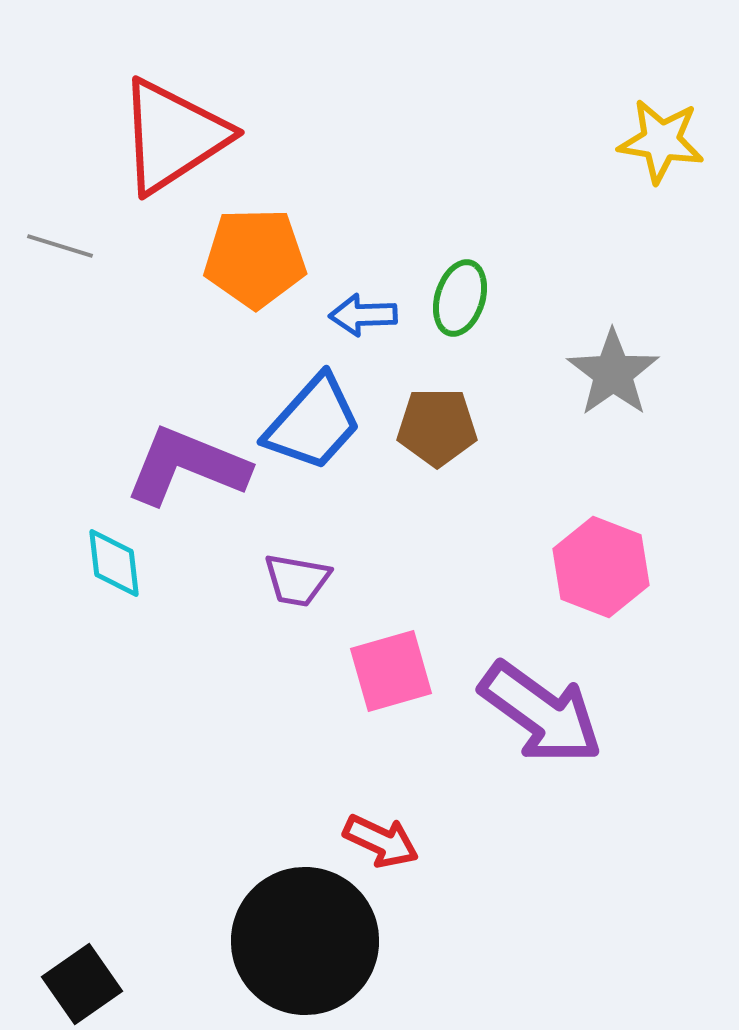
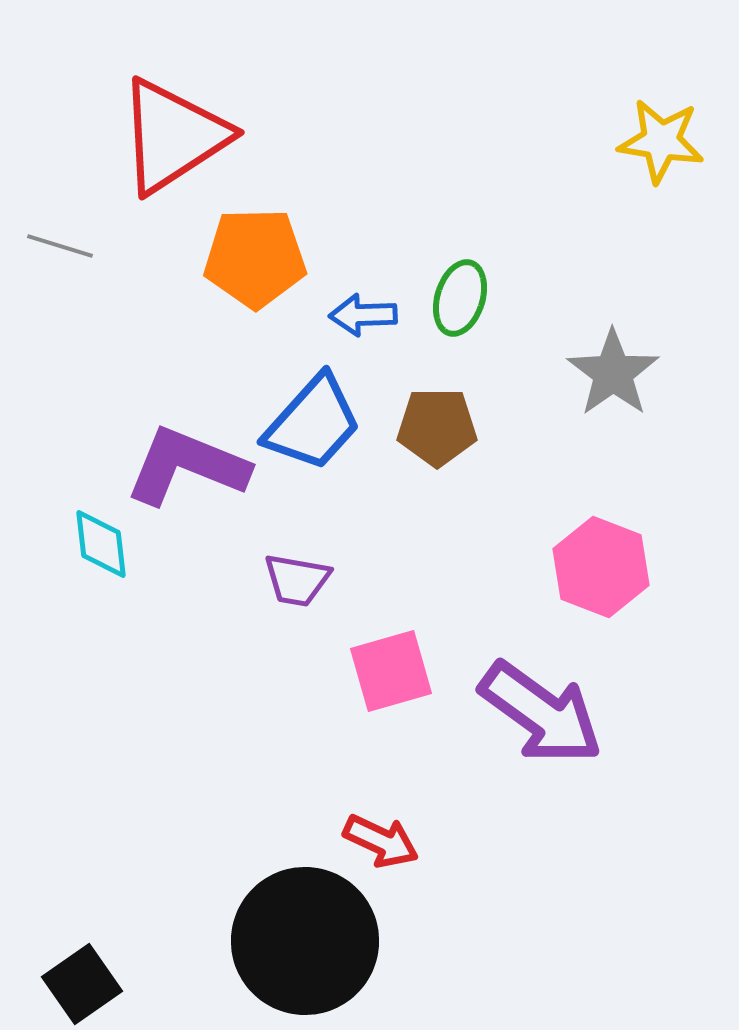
cyan diamond: moved 13 px left, 19 px up
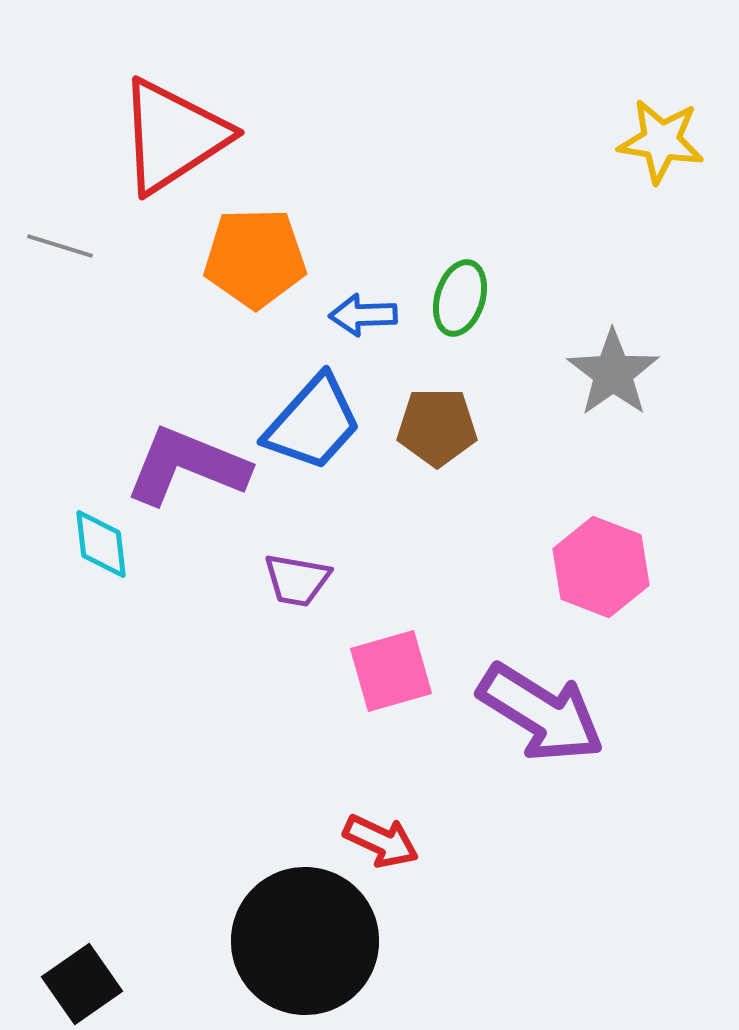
purple arrow: rotated 4 degrees counterclockwise
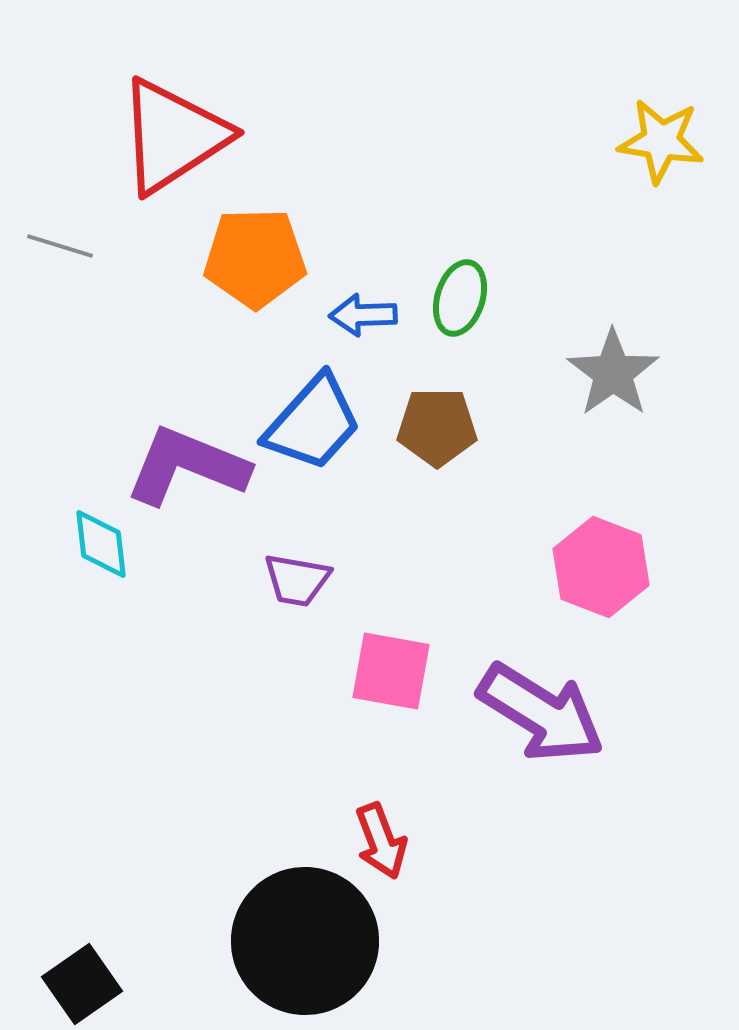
pink square: rotated 26 degrees clockwise
red arrow: rotated 44 degrees clockwise
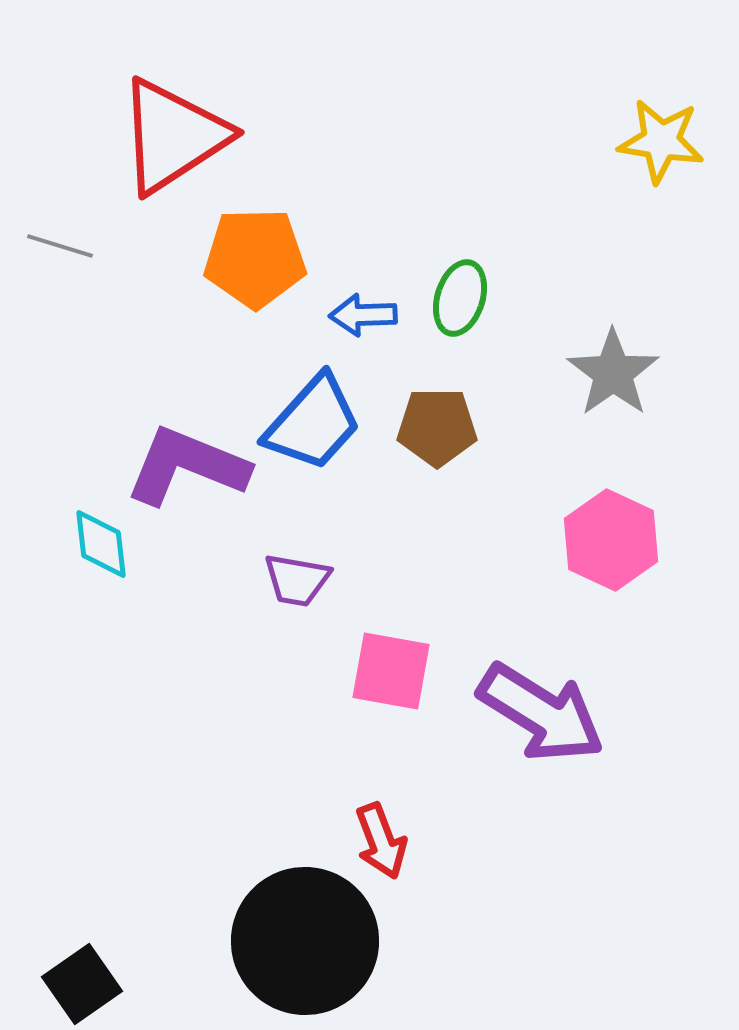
pink hexagon: moved 10 px right, 27 px up; rotated 4 degrees clockwise
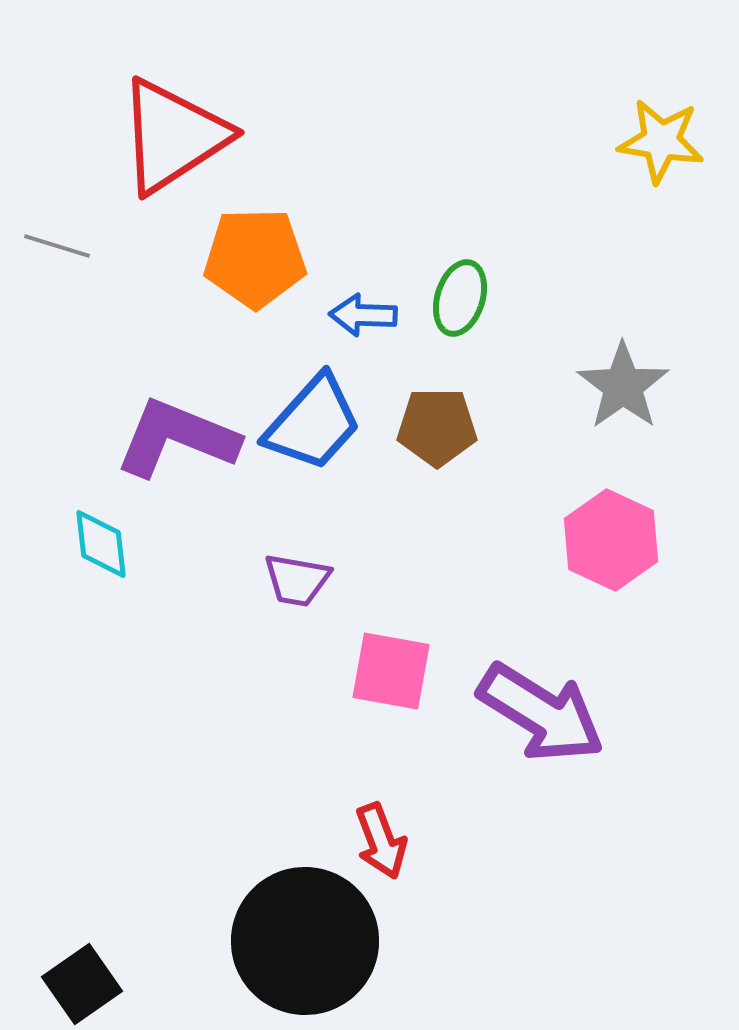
gray line: moved 3 px left
blue arrow: rotated 4 degrees clockwise
gray star: moved 10 px right, 13 px down
purple L-shape: moved 10 px left, 28 px up
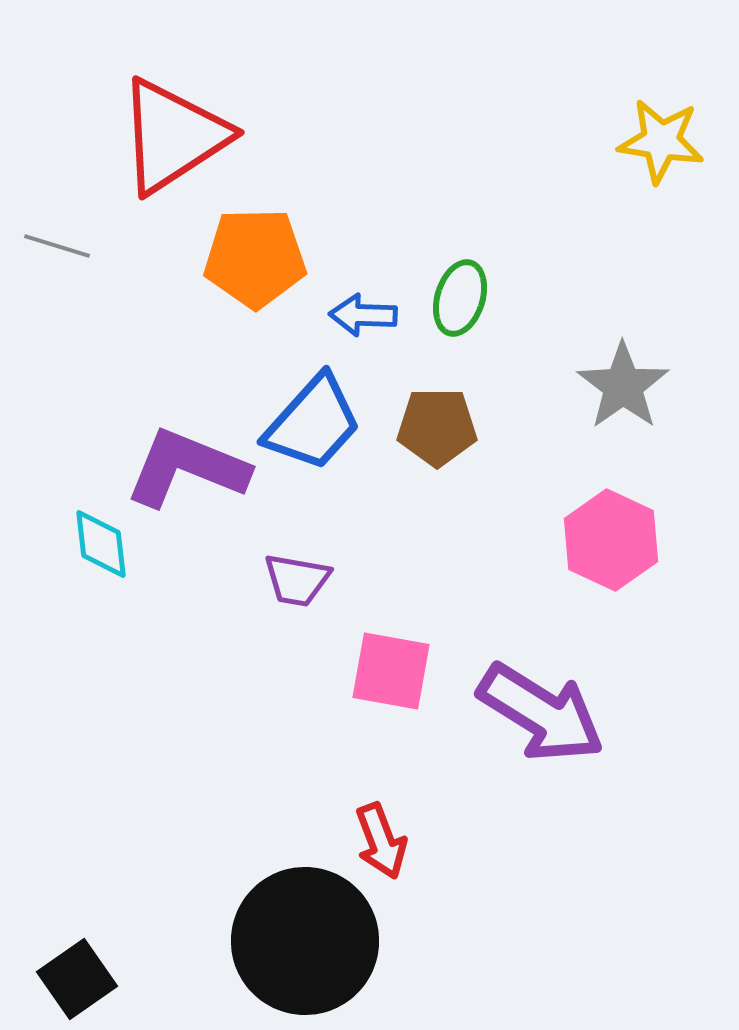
purple L-shape: moved 10 px right, 30 px down
black square: moved 5 px left, 5 px up
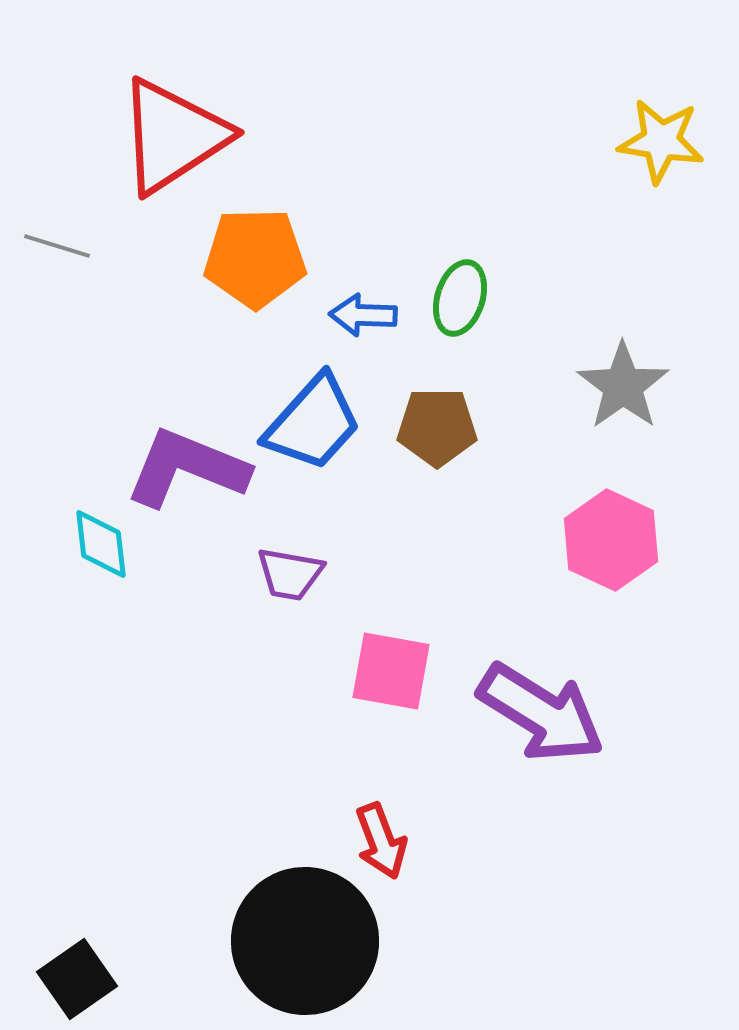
purple trapezoid: moved 7 px left, 6 px up
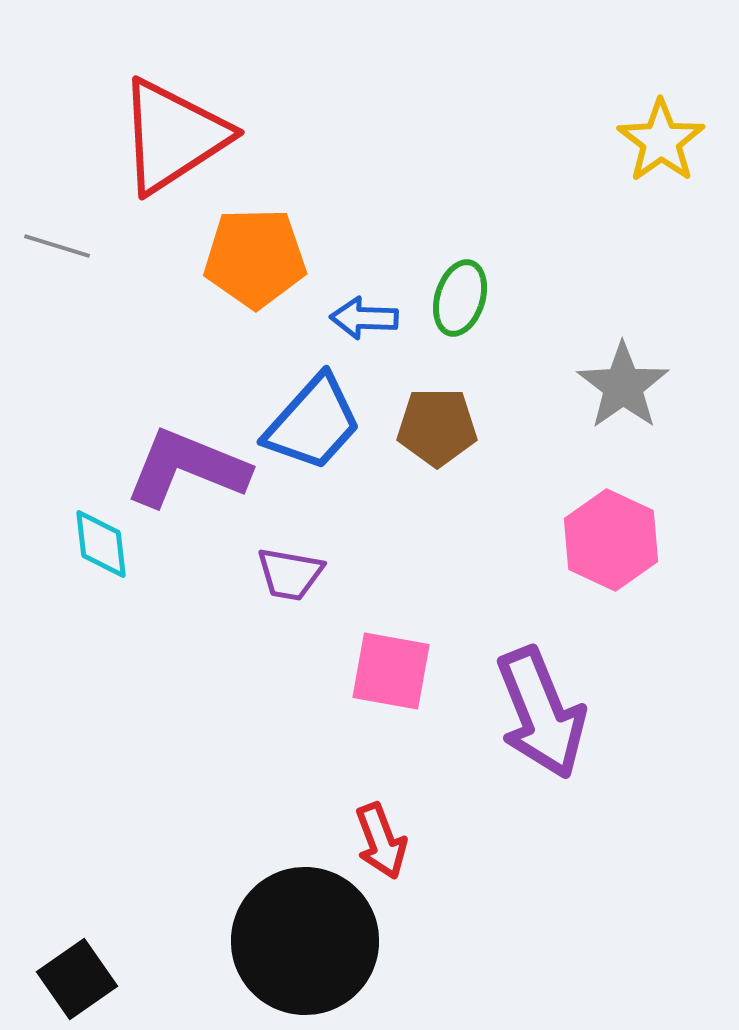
yellow star: rotated 28 degrees clockwise
blue arrow: moved 1 px right, 3 px down
purple arrow: rotated 36 degrees clockwise
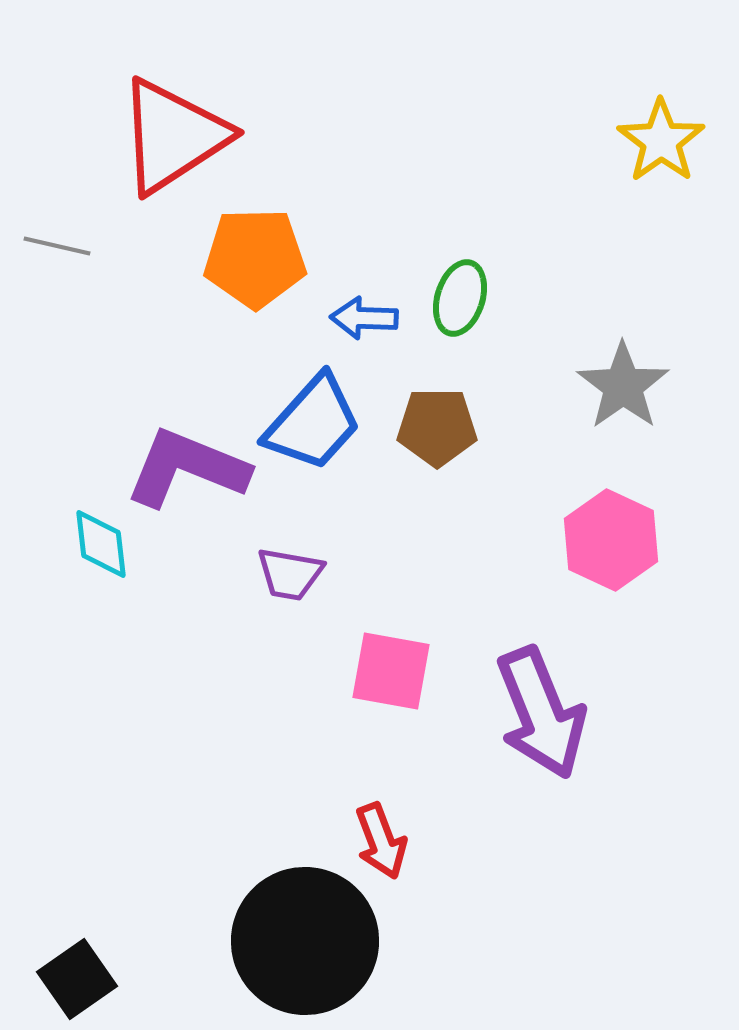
gray line: rotated 4 degrees counterclockwise
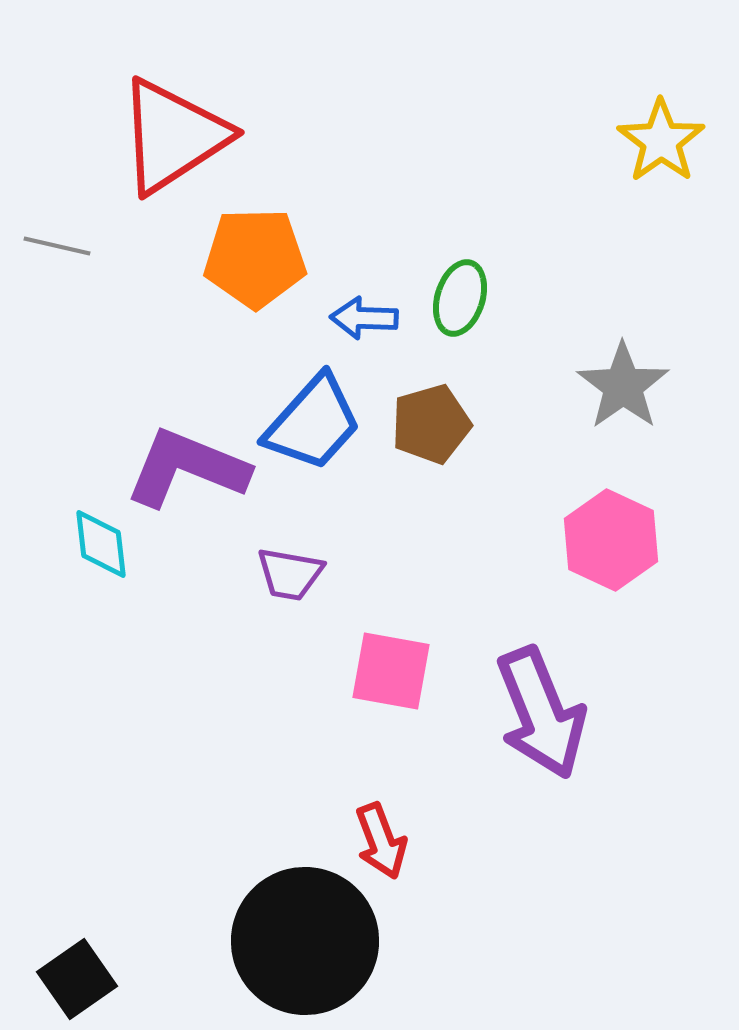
brown pentagon: moved 6 px left, 3 px up; rotated 16 degrees counterclockwise
